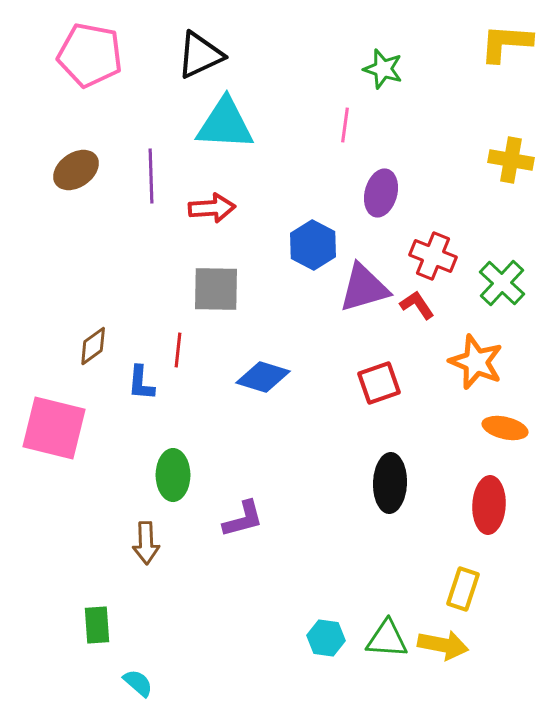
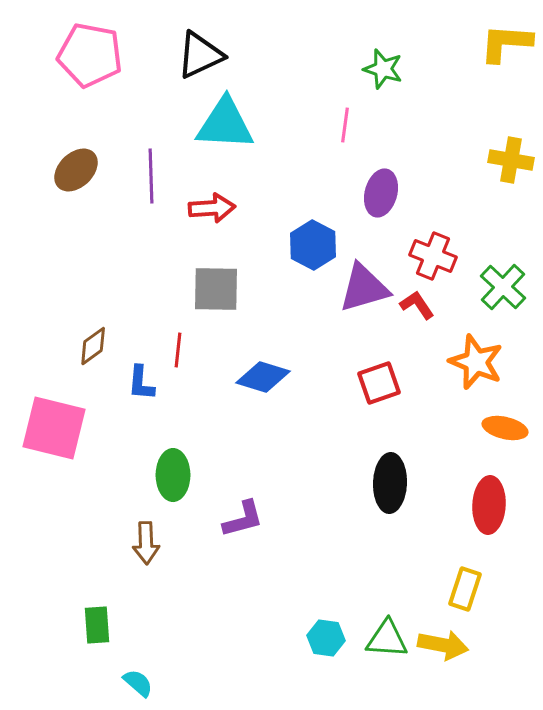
brown ellipse: rotated 9 degrees counterclockwise
green cross: moved 1 px right, 4 px down
yellow rectangle: moved 2 px right
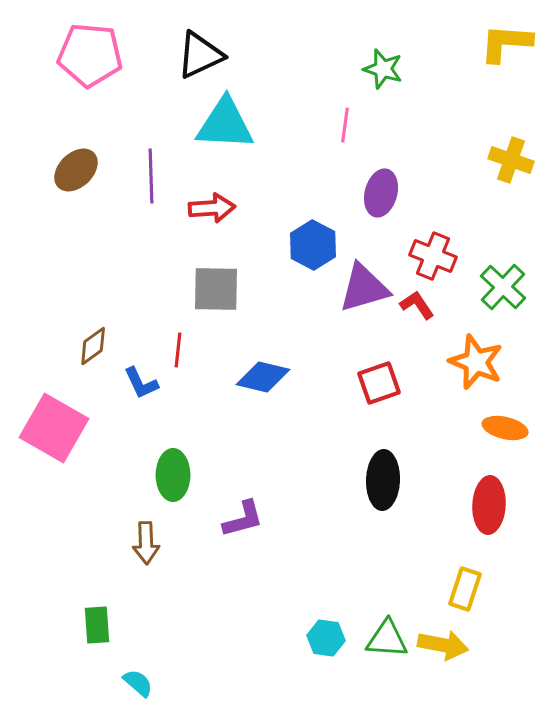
pink pentagon: rotated 6 degrees counterclockwise
yellow cross: rotated 9 degrees clockwise
blue diamond: rotated 4 degrees counterclockwise
blue L-shape: rotated 30 degrees counterclockwise
pink square: rotated 16 degrees clockwise
black ellipse: moved 7 px left, 3 px up
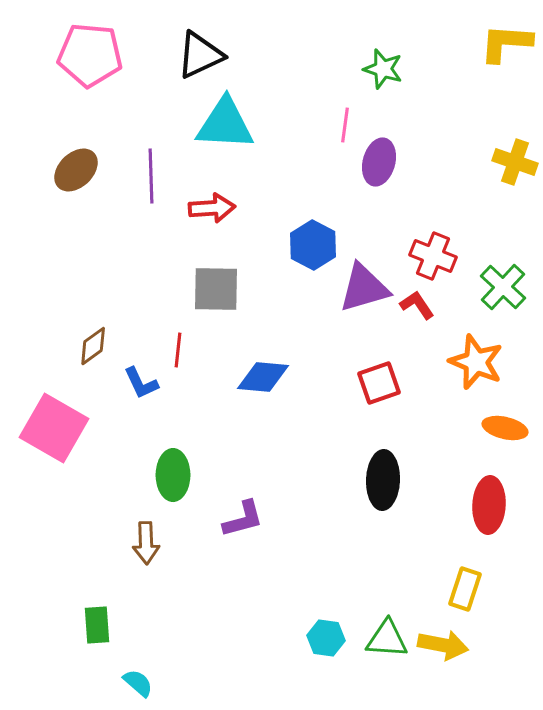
yellow cross: moved 4 px right, 2 px down
purple ellipse: moved 2 px left, 31 px up
blue diamond: rotated 8 degrees counterclockwise
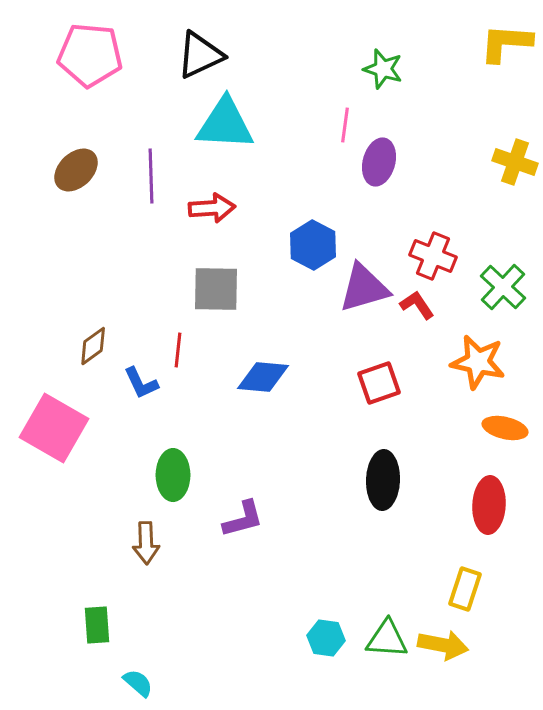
orange star: moved 2 px right; rotated 10 degrees counterclockwise
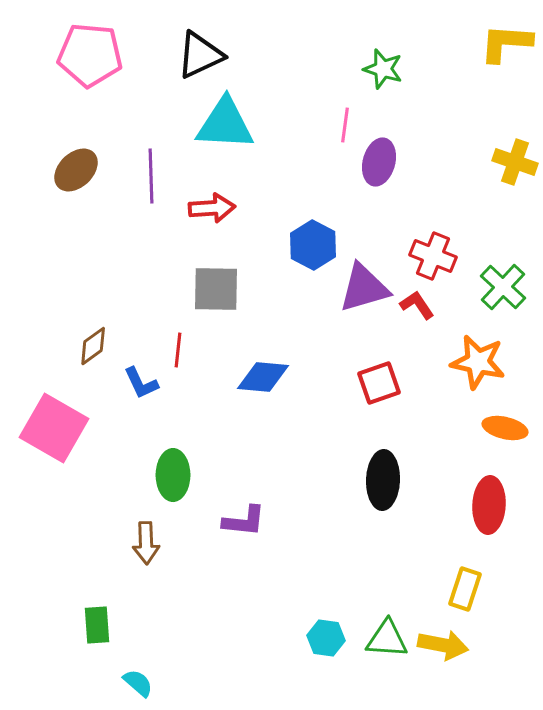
purple L-shape: moved 1 px right, 2 px down; rotated 21 degrees clockwise
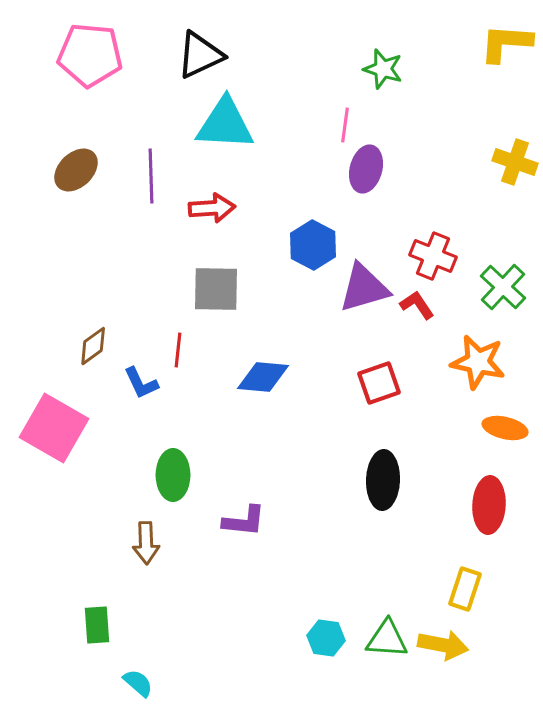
purple ellipse: moved 13 px left, 7 px down
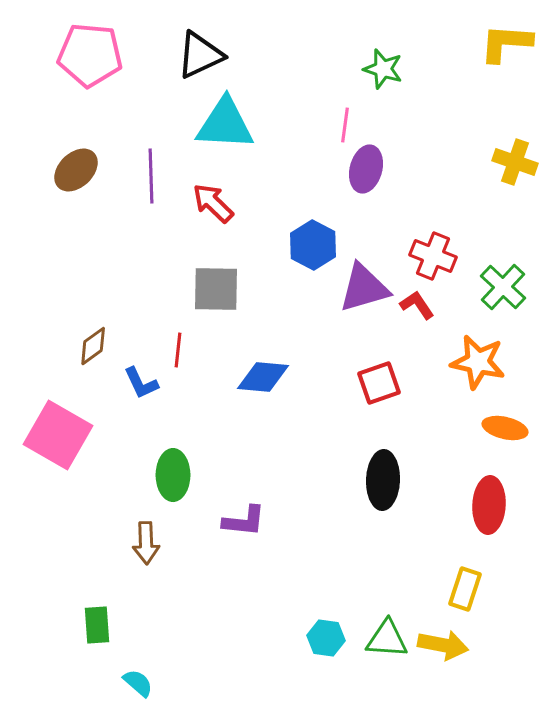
red arrow: moved 1 px right, 5 px up; rotated 132 degrees counterclockwise
pink square: moved 4 px right, 7 px down
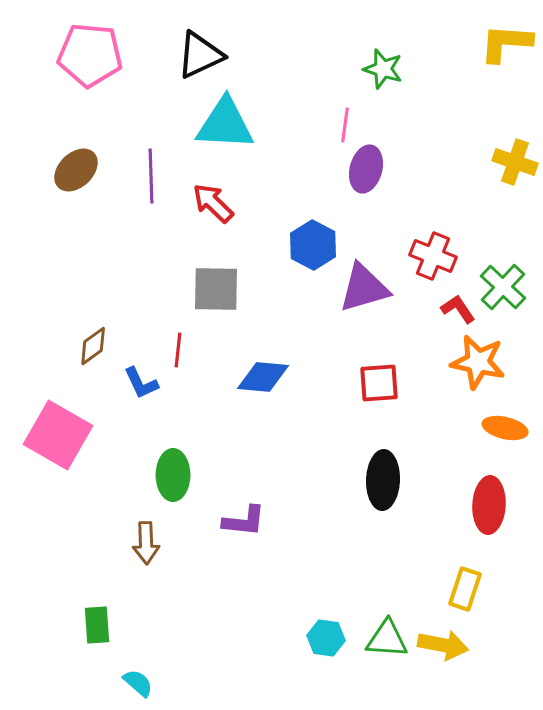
red L-shape: moved 41 px right, 4 px down
red square: rotated 15 degrees clockwise
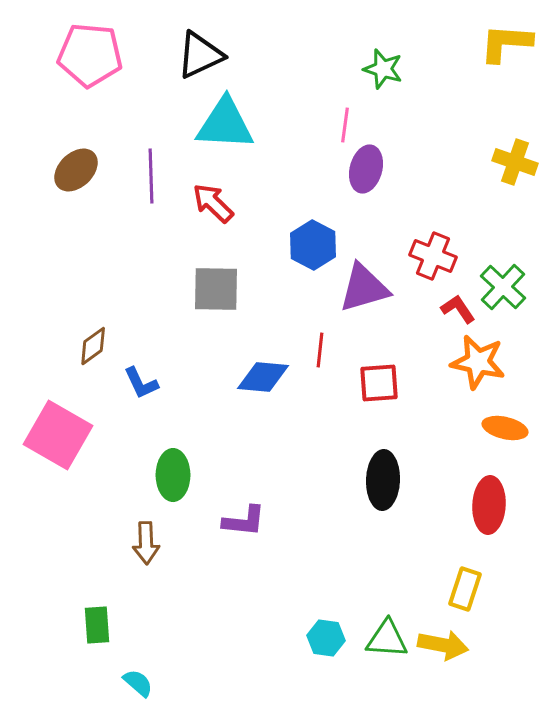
red line: moved 142 px right
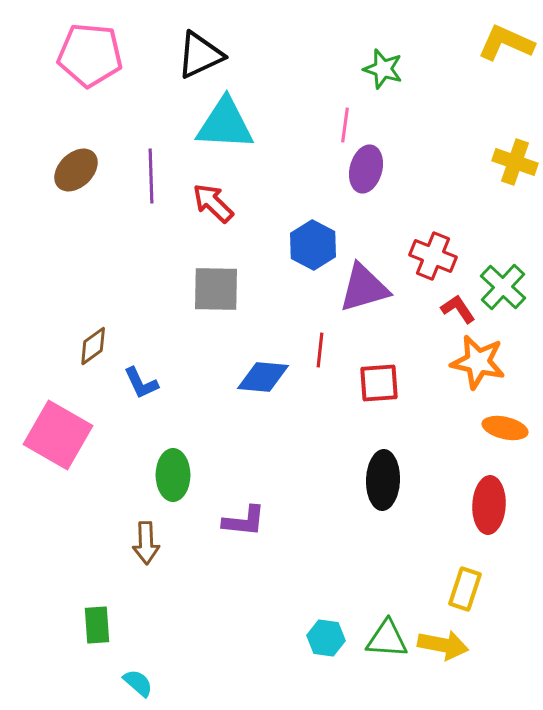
yellow L-shape: rotated 20 degrees clockwise
